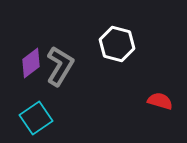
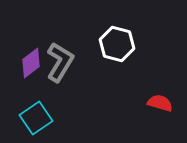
gray L-shape: moved 4 px up
red semicircle: moved 2 px down
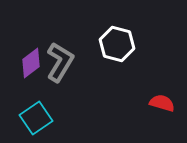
red semicircle: moved 2 px right
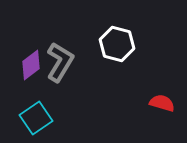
purple diamond: moved 2 px down
